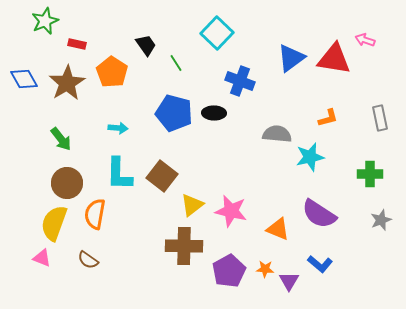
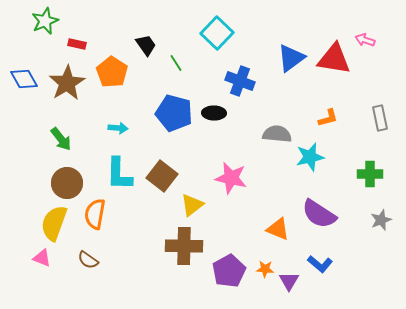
pink star: moved 33 px up
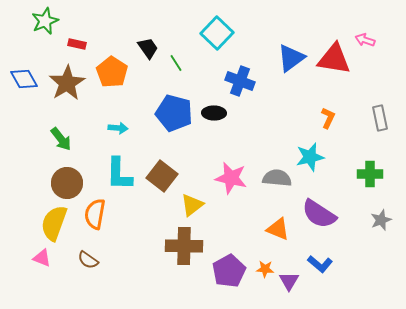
black trapezoid: moved 2 px right, 3 px down
orange L-shape: rotated 50 degrees counterclockwise
gray semicircle: moved 44 px down
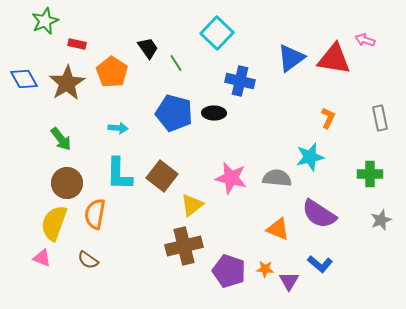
blue cross: rotated 8 degrees counterclockwise
brown cross: rotated 15 degrees counterclockwise
purple pentagon: rotated 24 degrees counterclockwise
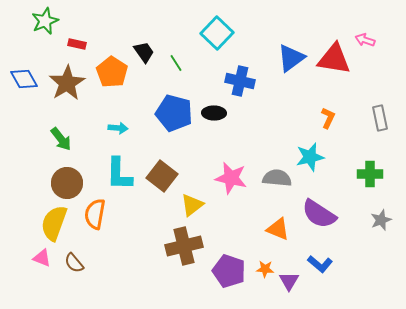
black trapezoid: moved 4 px left, 4 px down
brown semicircle: moved 14 px left, 3 px down; rotated 15 degrees clockwise
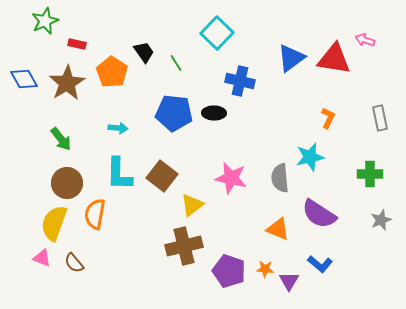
blue pentagon: rotated 9 degrees counterclockwise
gray semicircle: moved 3 px right; rotated 100 degrees counterclockwise
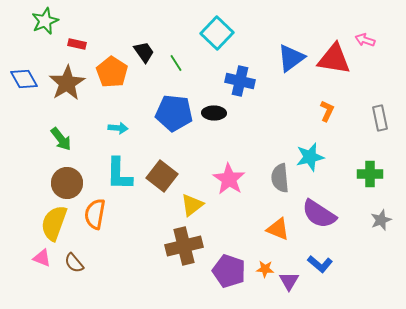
orange L-shape: moved 1 px left, 7 px up
pink star: moved 2 px left, 1 px down; rotated 20 degrees clockwise
